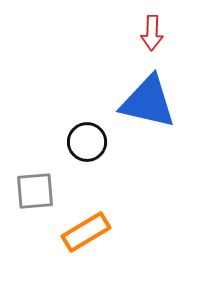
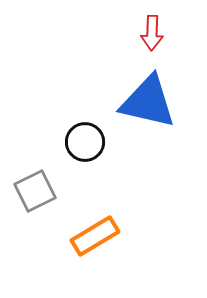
black circle: moved 2 px left
gray square: rotated 21 degrees counterclockwise
orange rectangle: moved 9 px right, 4 px down
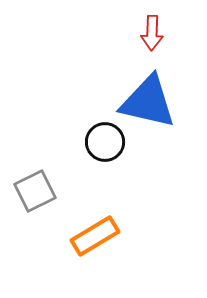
black circle: moved 20 px right
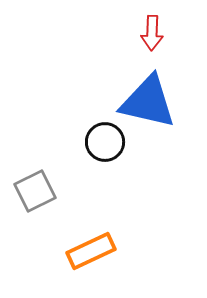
orange rectangle: moved 4 px left, 15 px down; rotated 6 degrees clockwise
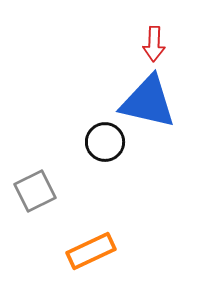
red arrow: moved 2 px right, 11 px down
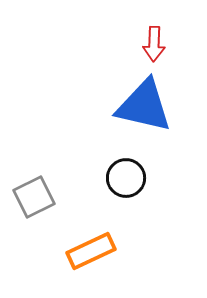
blue triangle: moved 4 px left, 4 px down
black circle: moved 21 px right, 36 px down
gray square: moved 1 px left, 6 px down
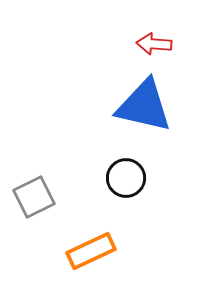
red arrow: rotated 92 degrees clockwise
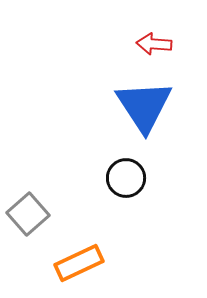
blue triangle: rotated 44 degrees clockwise
gray square: moved 6 px left, 17 px down; rotated 15 degrees counterclockwise
orange rectangle: moved 12 px left, 12 px down
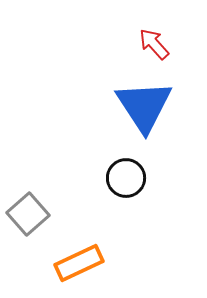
red arrow: rotated 44 degrees clockwise
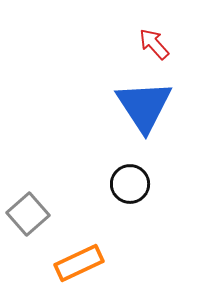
black circle: moved 4 px right, 6 px down
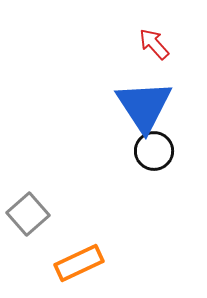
black circle: moved 24 px right, 33 px up
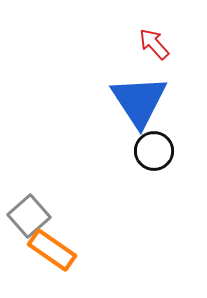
blue triangle: moved 5 px left, 5 px up
gray square: moved 1 px right, 2 px down
orange rectangle: moved 27 px left, 13 px up; rotated 60 degrees clockwise
